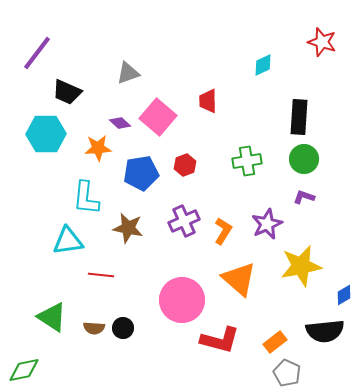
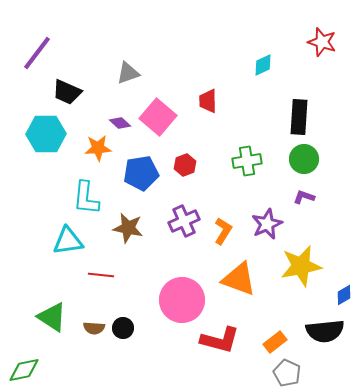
orange triangle: rotated 21 degrees counterclockwise
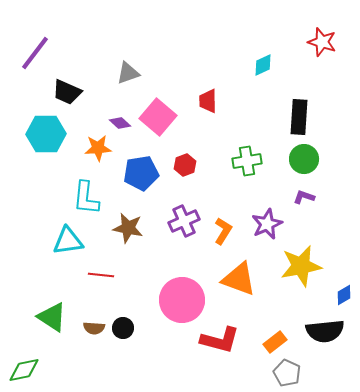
purple line: moved 2 px left
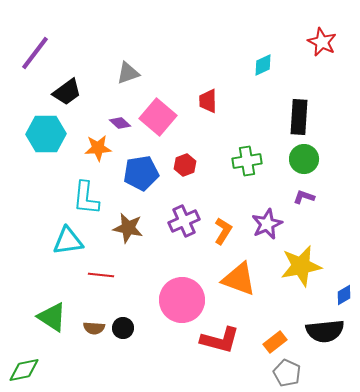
red star: rotated 8 degrees clockwise
black trapezoid: rotated 60 degrees counterclockwise
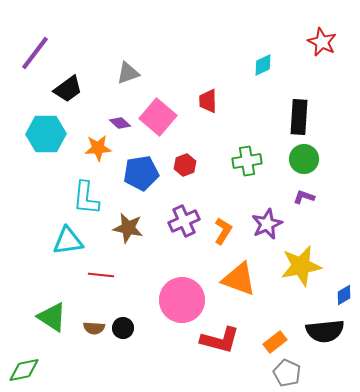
black trapezoid: moved 1 px right, 3 px up
